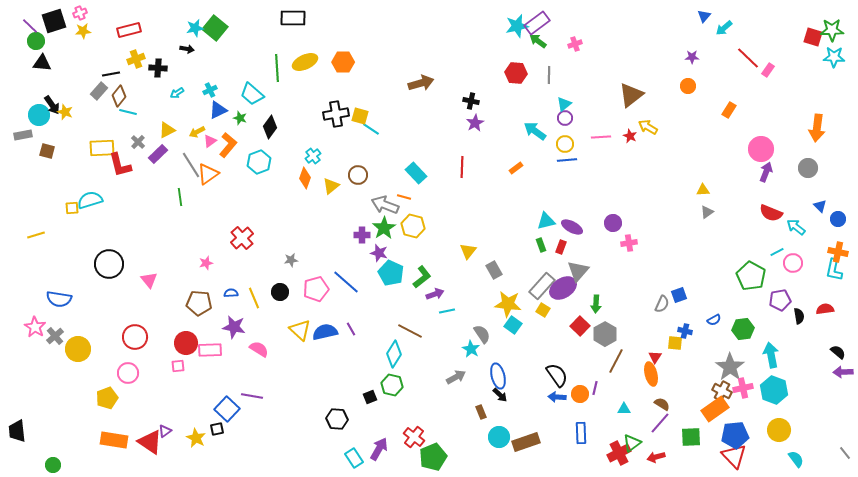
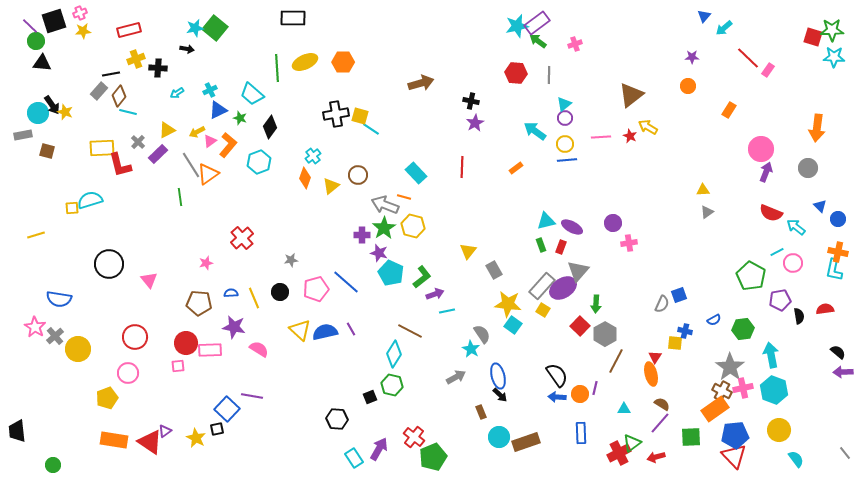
cyan circle at (39, 115): moved 1 px left, 2 px up
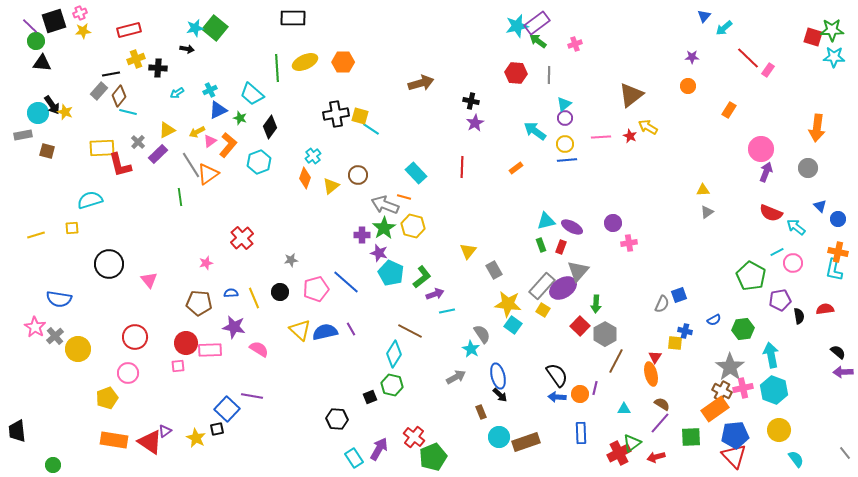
yellow square at (72, 208): moved 20 px down
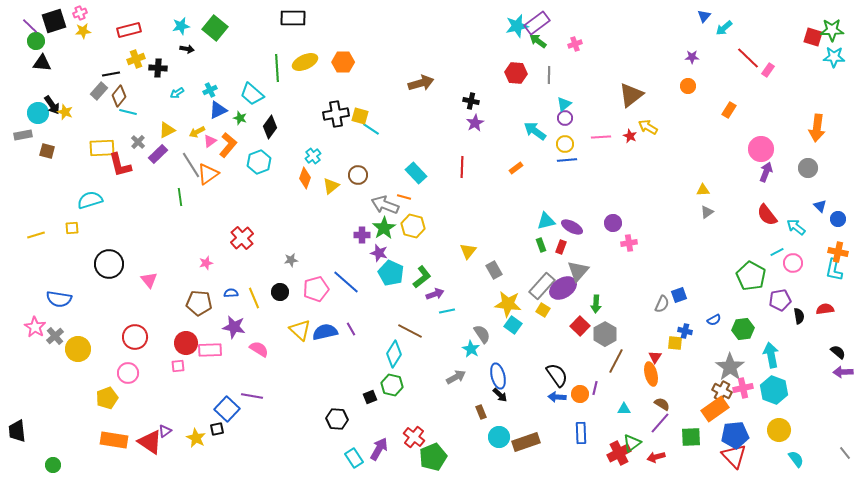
cyan star at (195, 28): moved 14 px left, 2 px up
red semicircle at (771, 213): moved 4 px left, 2 px down; rotated 30 degrees clockwise
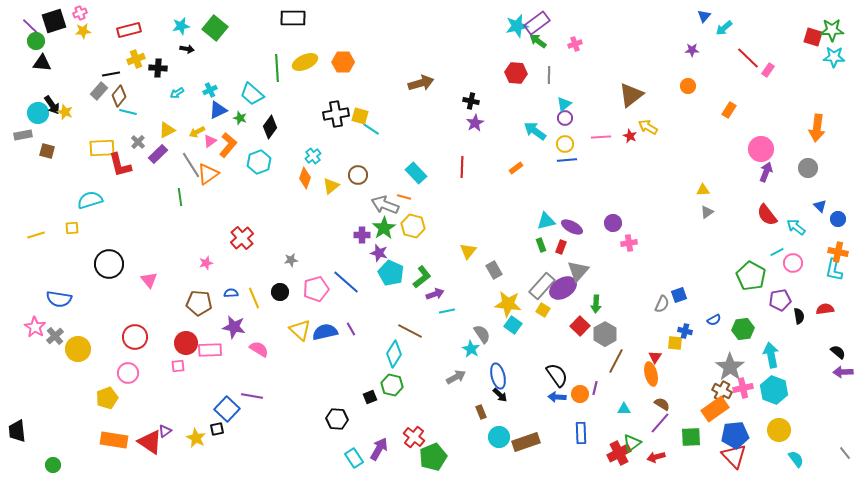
purple star at (692, 57): moved 7 px up
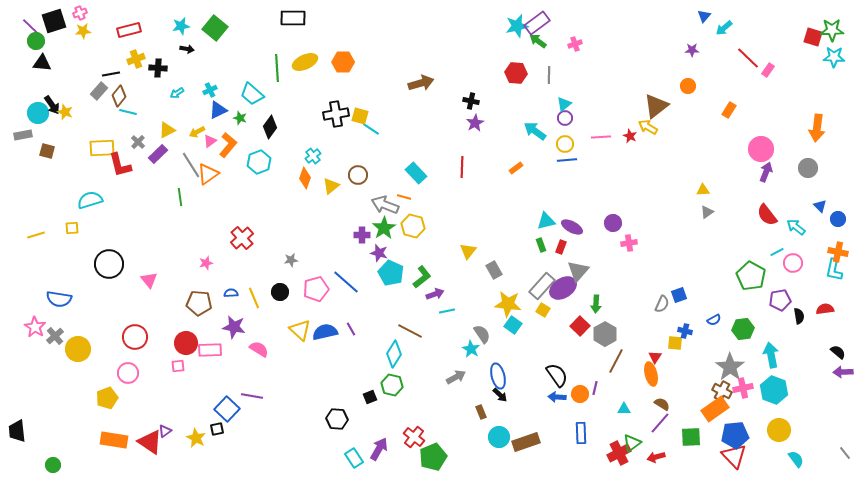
brown triangle at (631, 95): moved 25 px right, 11 px down
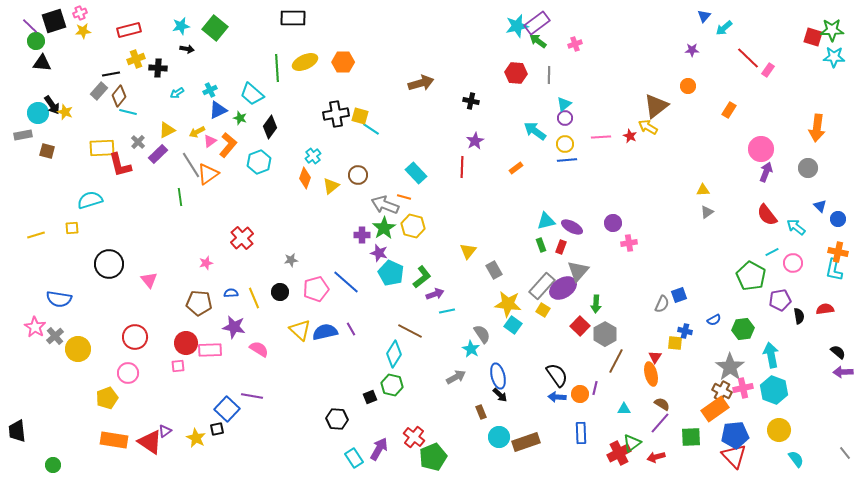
purple star at (475, 123): moved 18 px down
cyan line at (777, 252): moved 5 px left
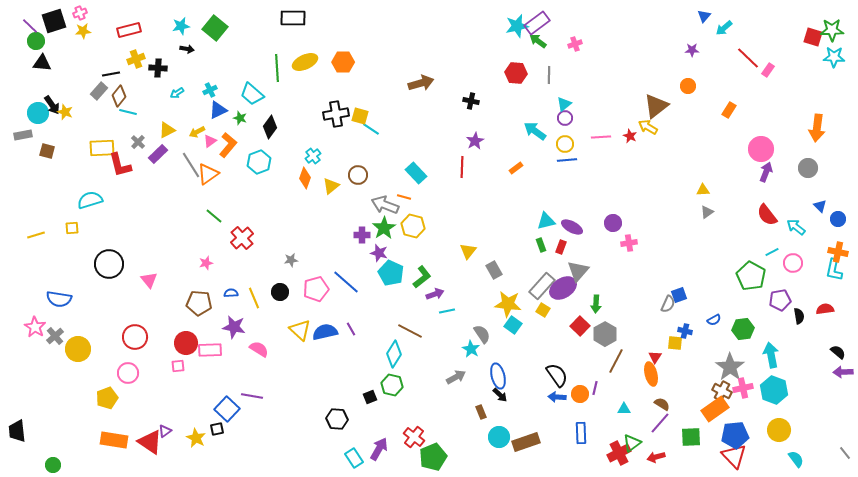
green line at (180, 197): moved 34 px right, 19 px down; rotated 42 degrees counterclockwise
gray semicircle at (662, 304): moved 6 px right
